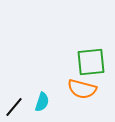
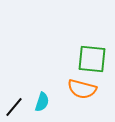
green square: moved 1 px right, 3 px up; rotated 12 degrees clockwise
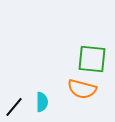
cyan semicircle: rotated 18 degrees counterclockwise
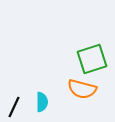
green square: rotated 24 degrees counterclockwise
black line: rotated 15 degrees counterclockwise
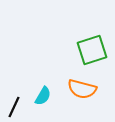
green square: moved 9 px up
cyan semicircle: moved 1 px right, 6 px up; rotated 30 degrees clockwise
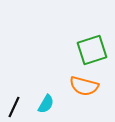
orange semicircle: moved 2 px right, 3 px up
cyan semicircle: moved 3 px right, 8 px down
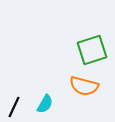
cyan semicircle: moved 1 px left
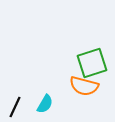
green square: moved 13 px down
black line: moved 1 px right
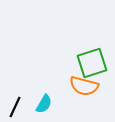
cyan semicircle: moved 1 px left
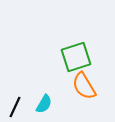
green square: moved 16 px left, 6 px up
orange semicircle: rotated 44 degrees clockwise
